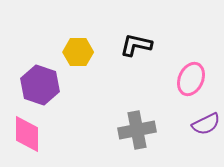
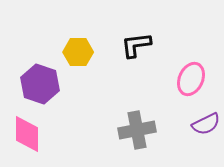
black L-shape: rotated 20 degrees counterclockwise
purple hexagon: moved 1 px up
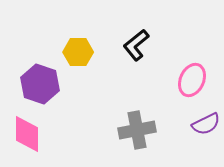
black L-shape: rotated 32 degrees counterclockwise
pink ellipse: moved 1 px right, 1 px down
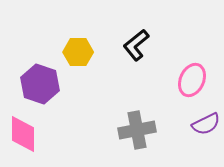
pink diamond: moved 4 px left
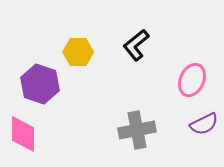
purple semicircle: moved 2 px left
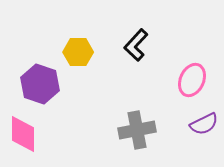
black L-shape: rotated 8 degrees counterclockwise
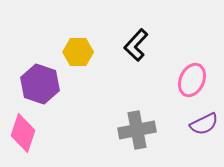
pink diamond: moved 1 px up; rotated 18 degrees clockwise
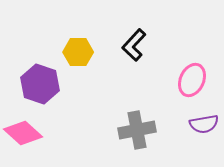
black L-shape: moved 2 px left
purple semicircle: rotated 16 degrees clockwise
pink diamond: rotated 66 degrees counterclockwise
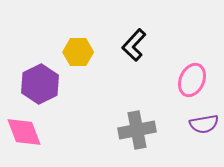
purple hexagon: rotated 15 degrees clockwise
pink diamond: moved 1 px right, 1 px up; rotated 27 degrees clockwise
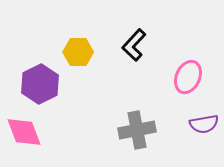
pink ellipse: moved 4 px left, 3 px up
